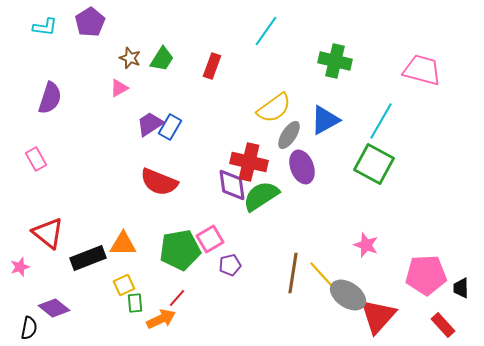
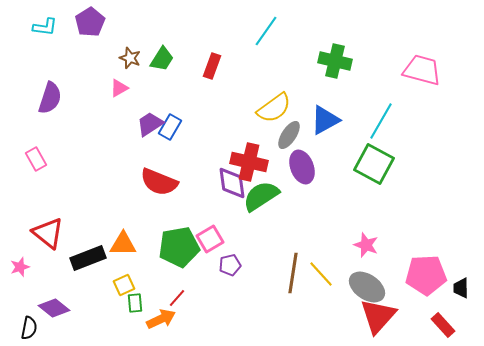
purple diamond at (232, 185): moved 2 px up
green pentagon at (180, 250): moved 1 px left, 3 px up
gray ellipse at (348, 295): moved 19 px right, 8 px up
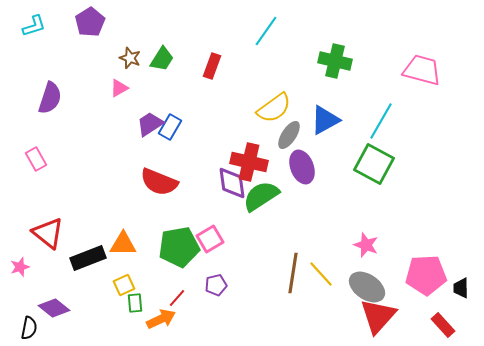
cyan L-shape at (45, 27): moved 11 px left, 1 px up; rotated 25 degrees counterclockwise
purple pentagon at (230, 265): moved 14 px left, 20 px down
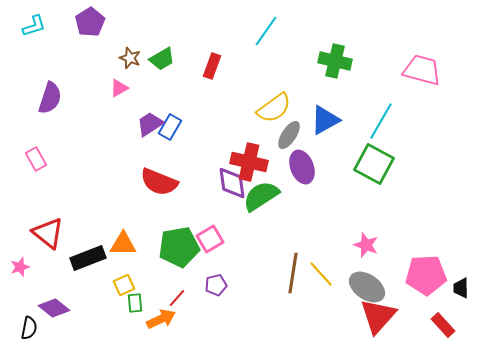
green trapezoid at (162, 59): rotated 28 degrees clockwise
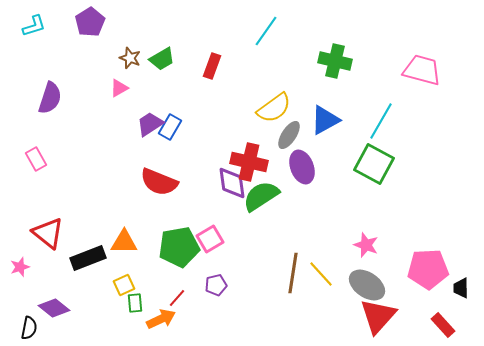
orange triangle at (123, 244): moved 1 px right, 2 px up
pink pentagon at (426, 275): moved 2 px right, 6 px up
gray ellipse at (367, 287): moved 2 px up
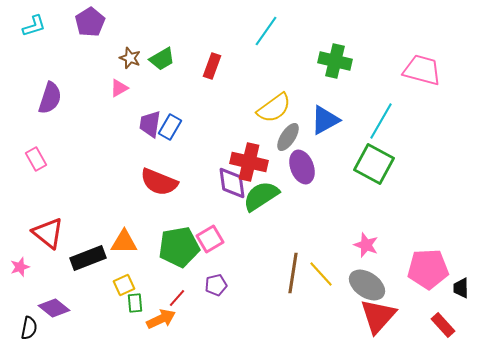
purple trapezoid at (150, 124): rotated 48 degrees counterclockwise
gray ellipse at (289, 135): moved 1 px left, 2 px down
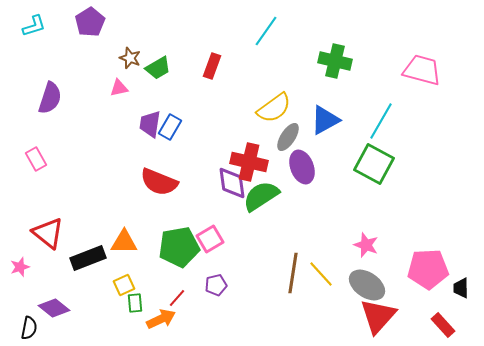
green trapezoid at (162, 59): moved 4 px left, 9 px down
pink triangle at (119, 88): rotated 18 degrees clockwise
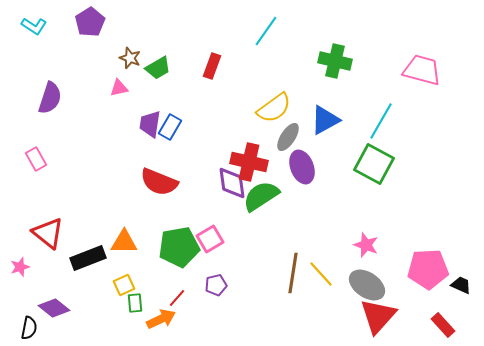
cyan L-shape at (34, 26): rotated 50 degrees clockwise
black trapezoid at (461, 288): moved 3 px up; rotated 115 degrees clockwise
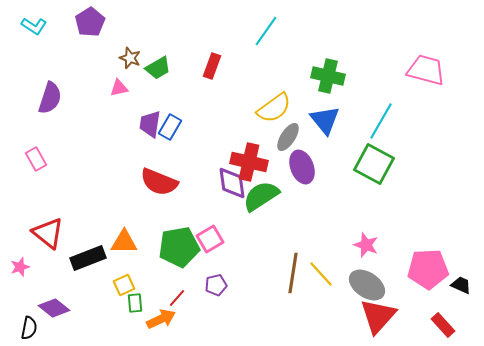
green cross at (335, 61): moved 7 px left, 15 px down
pink trapezoid at (422, 70): moved 4 px right
blue triangle at (325, 120): rotated 40 degrees counterclockwise
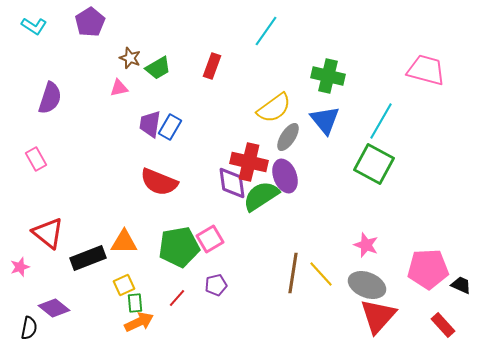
purple ellipse at (302, 167): moved 17 px left, 9 px down
gray ellipse at (367, 285): rotated 12 degrees counterclockwise
orange arrow at (161, 319): moved 22 px left, 3 px down
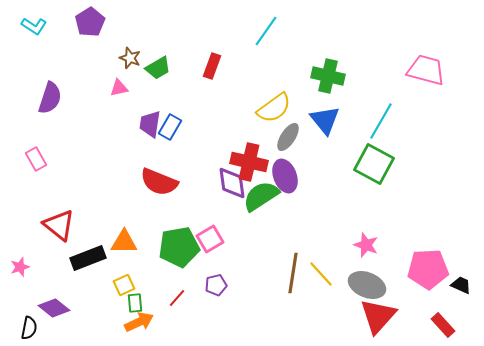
red triangle at (48, 233): moved 11 px right, 8 px up
